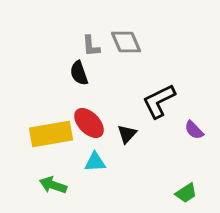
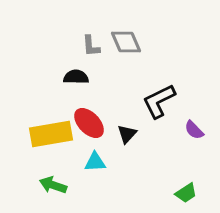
black semicircle: moved 3 px left, 4 px down; rotated 110 degrees clockwise
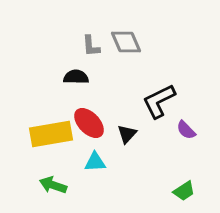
purple semicircle: moved 8 px left
green trapezoid: moved 2 px left, 2 px up
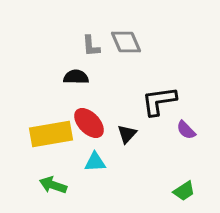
black L-shape: rotated 18 degrees clockwise
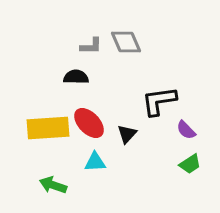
gray L-shape: rotated 85 degrees counterclockwise
yellow rectangle: moved 3 px left, 6 px up; rotated 6 degrees clockwise
green trapezoid: moved 6 px right, 27 px up
